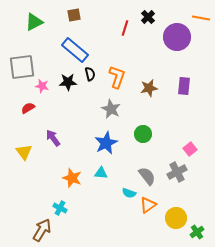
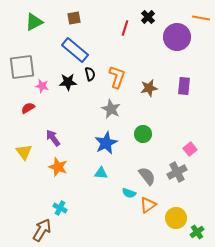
brown square: moved 3 px down
orange star: moved 14 px left, 11 px up
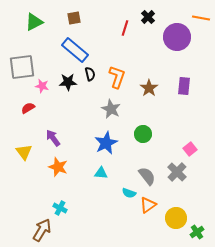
brown star: rotated 24 degrees counterclockwise
gray cross: rotated 18 degrees counterclockwise
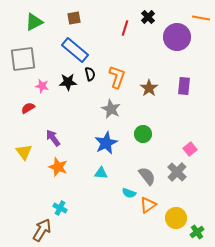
gray square: moved 1 px right, 8 px up
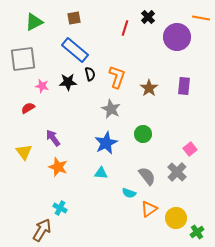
orange triangle: moved 1 px right, 4 px down
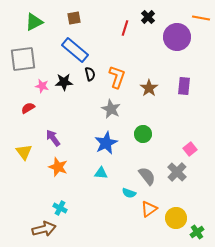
black star: moved 4 px left
brown arrow: moved 2 px right, 1 px up; rotated 45 degrees clockwise
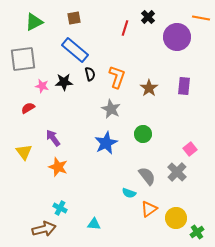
cyan triangle: moved 7 px left, 51 px down
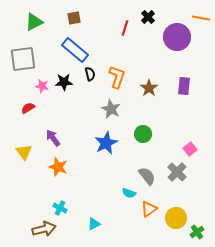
cyan triangle: rotated 32 degrees counterclockwise
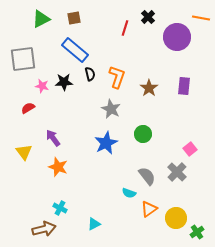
green triangle: moved 7 px right, 3 px up
